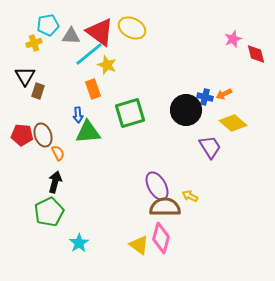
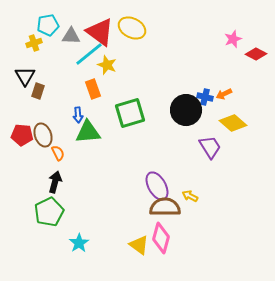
red diamond: rotated 50 degrees counterclockwise
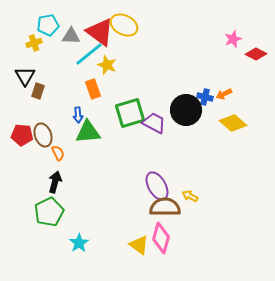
yellow ellipse: moved 8 px left, 3 px up
purple trapezoid: moved 56 px left, 24 px up; rotated 30 degrees counterclockwise
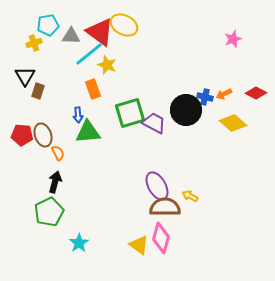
red diamond: moved 39 px down
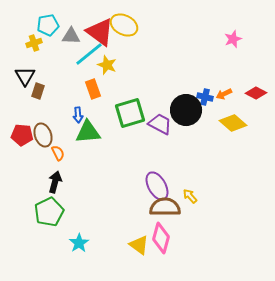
purple trapezoid: moved 6 px right, 1 px down
yellow arrow: rotated 21 degrees clockwise
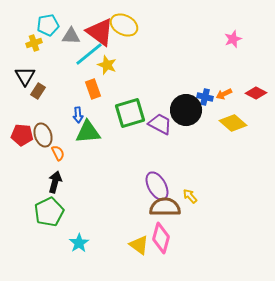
brown rectangle: rotated 14 degrees clockwise
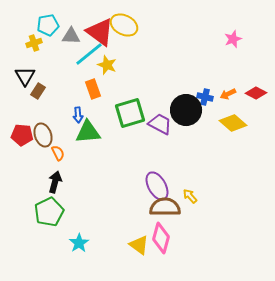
orange arrow: moved 4 px right
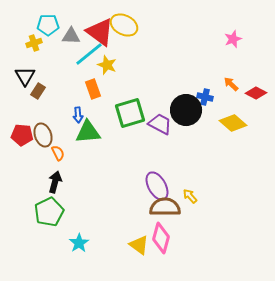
cyan pentagon: rotated 10 degrees clockwise
orange arrow: moved 3 px right, 10 px up; rotated 70 degrees clockwise
